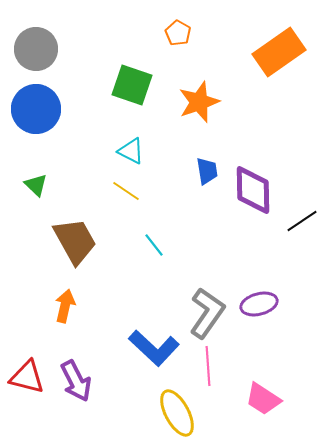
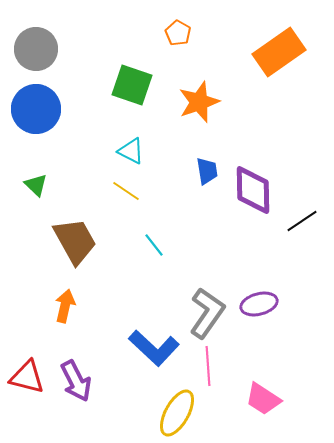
yellow ellipse: rotated 57 degrees clockwise
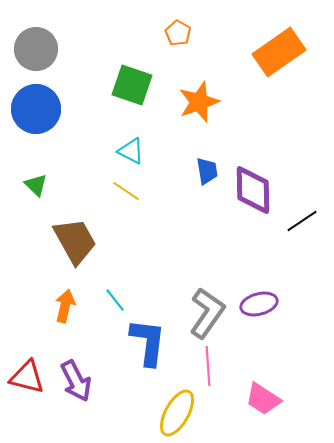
cyan line: moved 39 px left, 55 px down
blue L-shape: moved 6 px left, 6 px up; rotated 126 degrees counterclockwise
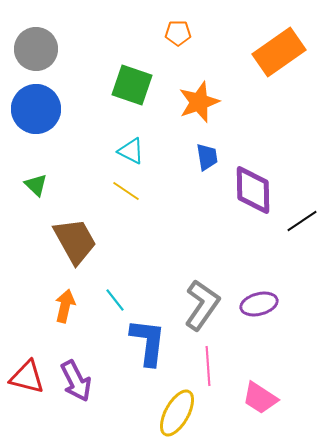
orange pentagon: rotated 30 degrees counterclockwise
blue trapezoid: moved 14 px up
gray L-shape: moved 5 px left, 8 px up
pink trapezoid: moved 3 px left, 1 px up
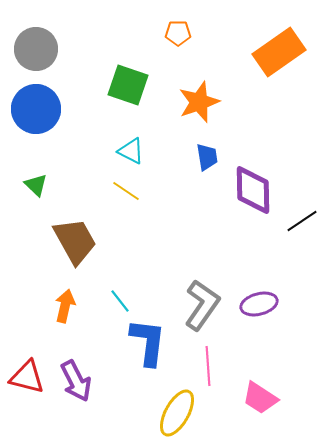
green square: moved 4 px left
cyan line: moved 5 px right, 1 px down
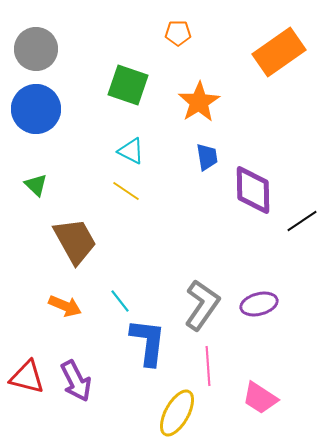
orange star: rotated 12 degrees counterclockwise
orange arrow: rotated 100 degrees clockwise
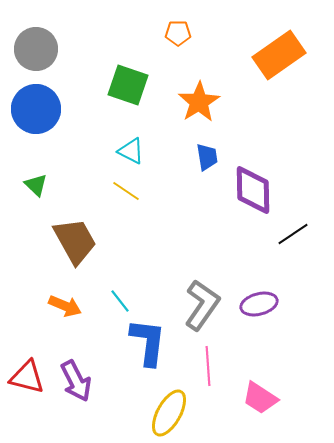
orange rectangle: moved 3 px down
black line: moved 9 px left, 13 px down
yellow ellipse: moved 8 px left
